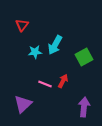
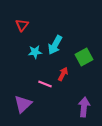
red arrow: moved 7 px up
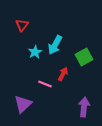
cyan star: rotated 24 degrees counterclockwise
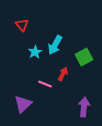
red triangle: rotated 16 degrees counterclockwise
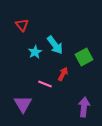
cyan arrow: rotated 66 degrees counterclockwise
purple triangle: rotated 18 degrees counterclockwise
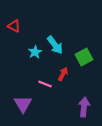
red triangle: moved 8 px left, 1 px down; rotated 24 degrees counterclockwise
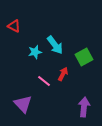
cyan star: rotated 16 degrees clockwise
pink line: moved 1 px left, 3 px up; rotated 16 degrees clockwise
purple triangle: rotated 12 degrees counterclockwise
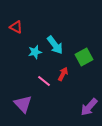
red triangle: moved 2 px right, 1 px down
purple arrow: moved 5 px right; rotated 144 degrees counterclockwise
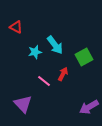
purple arrow: rotated 18 degrees clockwise
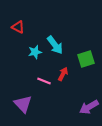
red triangle: moved 2 px right
green square: moved 2 px right, 2 px down; rotated 12 degrees clockwise
pink line: rotated 16 degrees counterclockwise
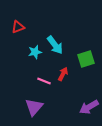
red triangle: rotated 48 degrees counterclockwise
purple triangle: moved 11 px right, 3 px down; rotated 24 degrees clockwise
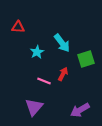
red triangle: rotated 24 degrees clockwise
cyan arrow: moved 7 px right, 2 px up
cyan star: moved 2 px right; rotated 16 degrees counterclockwise
purple arrow: moved 9 px left, 3 px down
